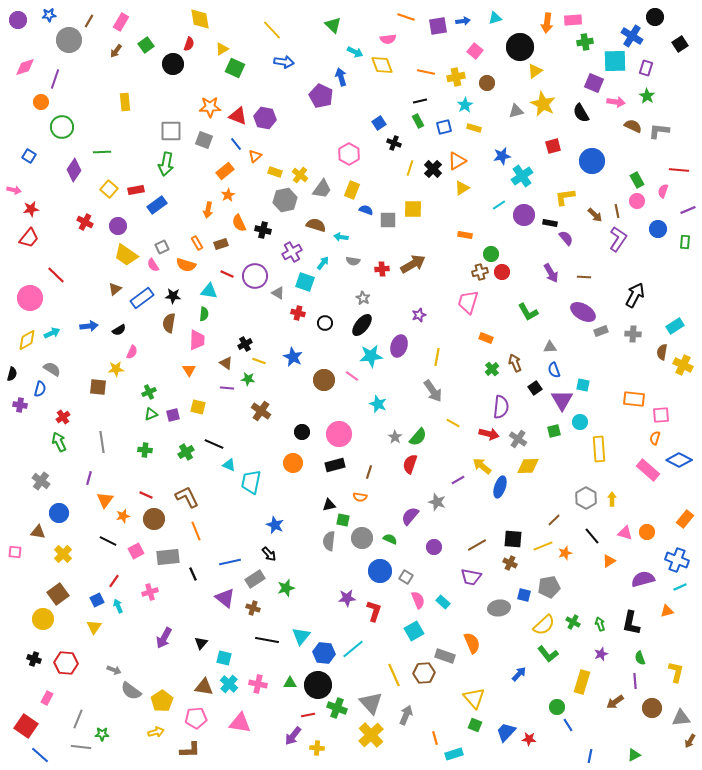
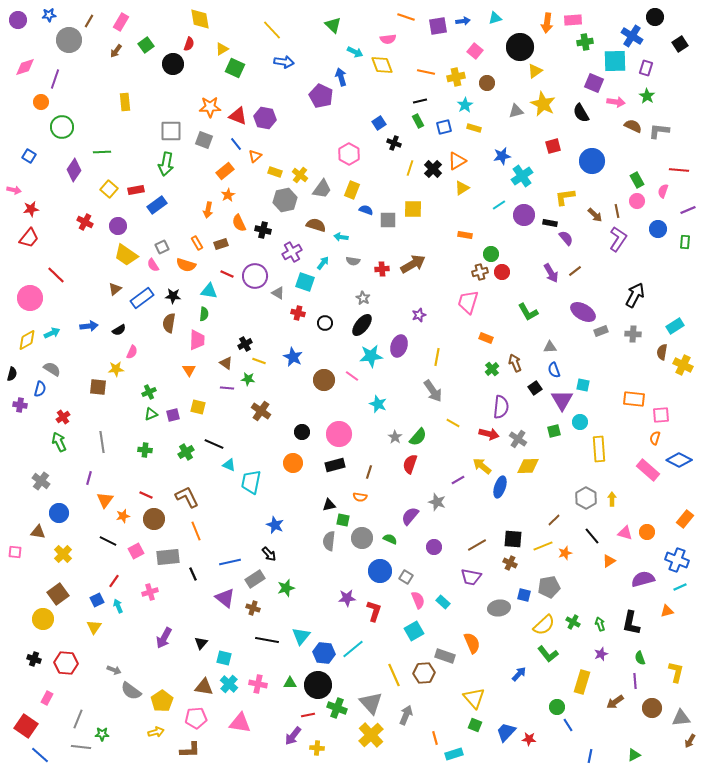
brown line at (584, 277): moved 9 px left, 6 px up; rotated 40 degrees counterclockwise
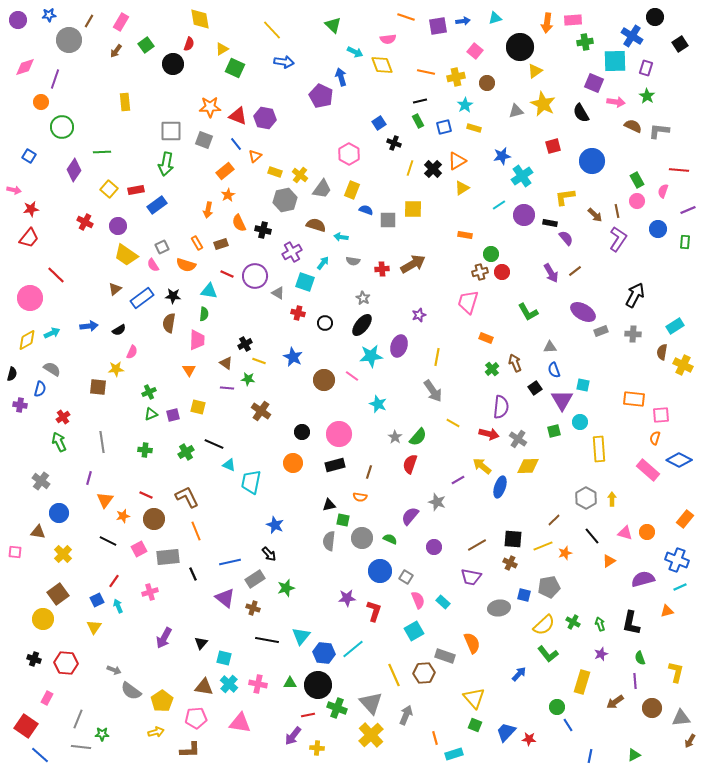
pink square at (136, 551): moved 3 px right, 2 px up
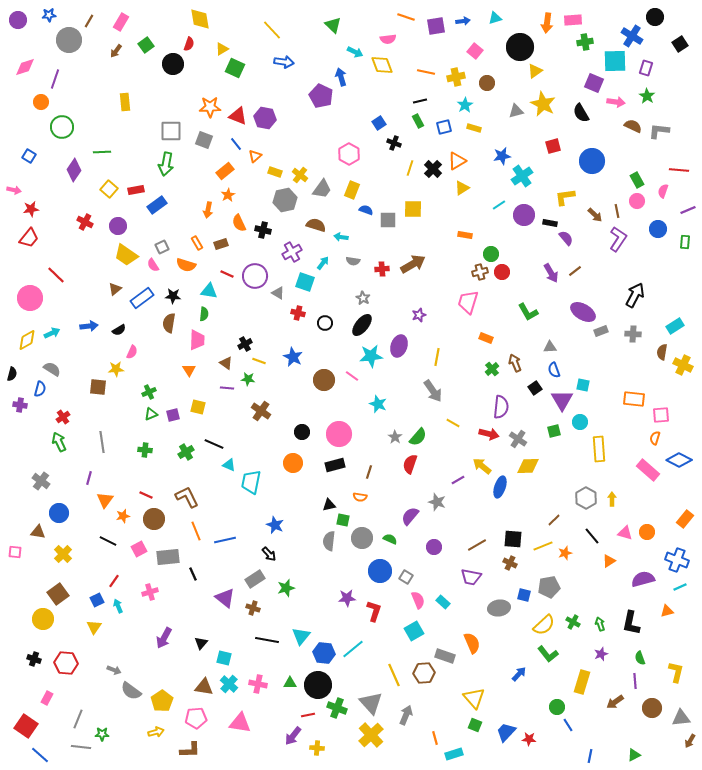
purple square at (438, 26): moved 2 px left
blue line at (230, 562): moved 5 px left, 22 px up
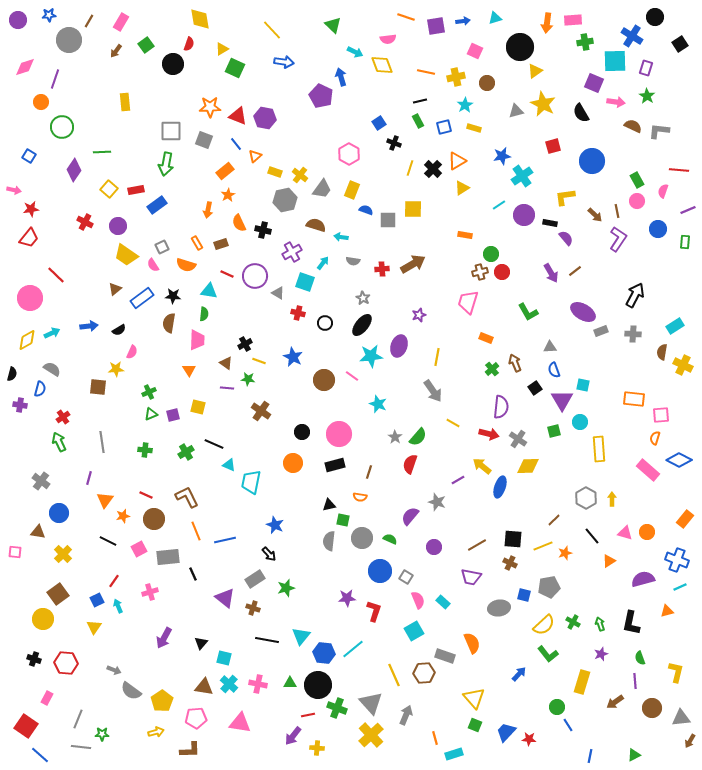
pink square at (475, 51): rotated 14 degrees counterclockwise
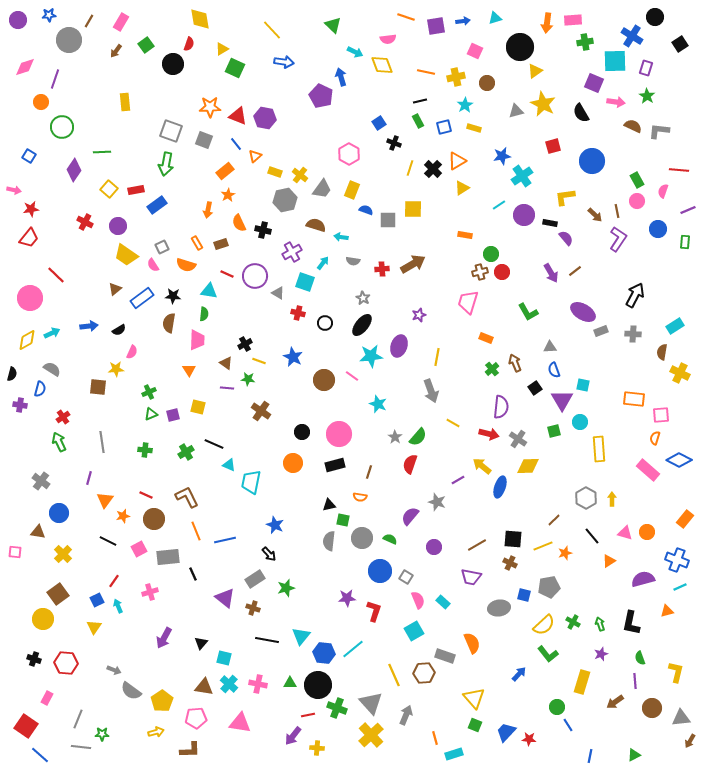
gray square at (171, 131): rotated 20 degrees clockwise
yellow cross at (683, 365): moved 3 px left, 8 px down
gray arrow at (433, 391): moved 2 px left; rotated 15 degrees clockwise
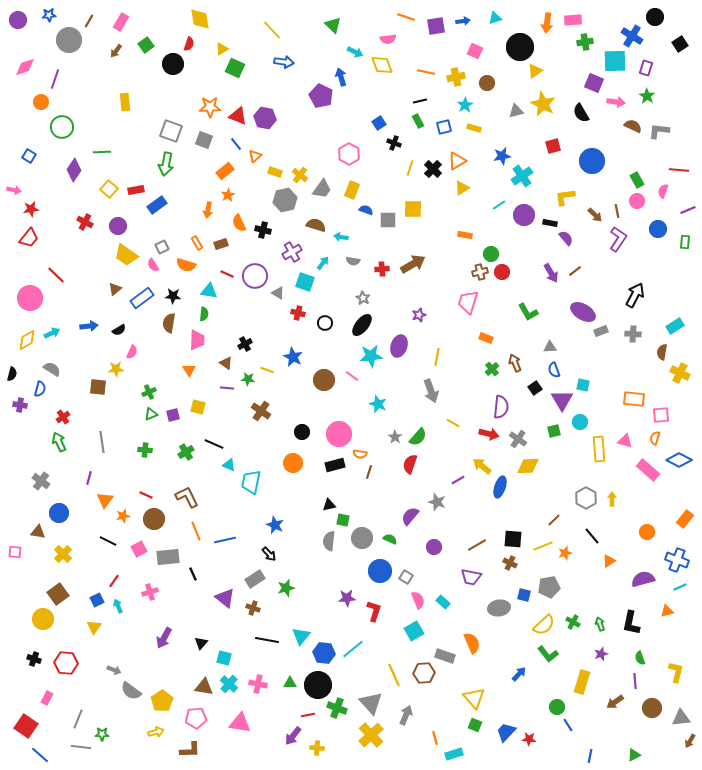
yellow line at (259, 361): moved 8 px right, 9 px down
orange semicircle at (360, 497): moved 43 px up
pink triangle at (625, 533): moved 92 px up
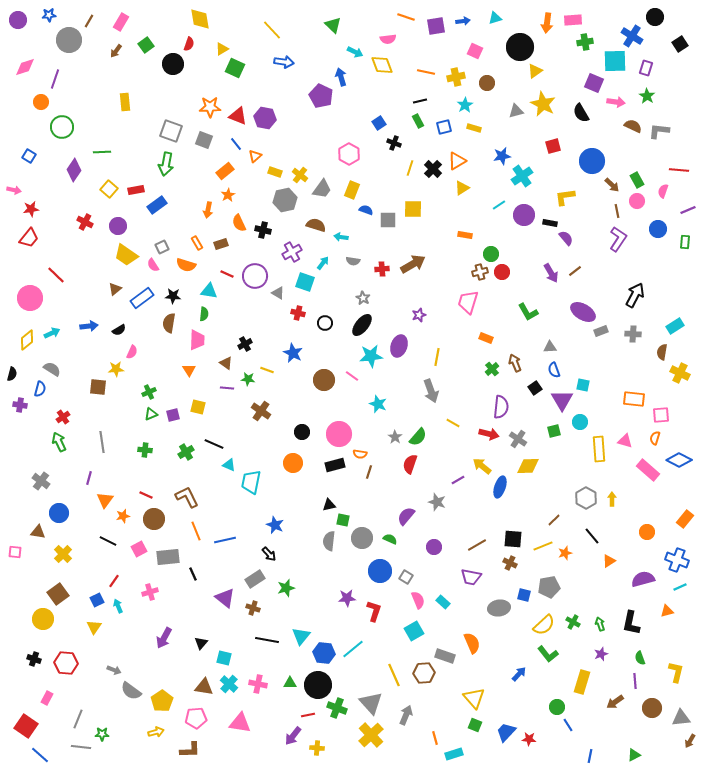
brown arrow at (595, 215): moved 17 px right, 30 px up
yellow diamond at (27, 340): rotated 10 degrees counterclockwise
blue star at (293, 357): moved 4 px up
purple semicircle at (410, 516): moved 4 px left
